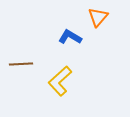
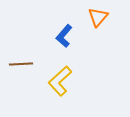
blue L-shape: moved 6 px left, 1 px up; rotated 80 degrees counterclockwise
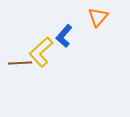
brown line: moved 1 px left, 1 px up
yellow L-shape: moved 19 px left, 29 px up
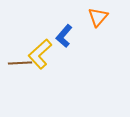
yellow L-shape: moved 1 px left, 2 px down
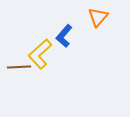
brown line: moved 1 px left, 4 px down
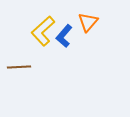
orange triangle: moved 10 px left, 5 px down
yellow L-shape: moved 3 px right, 23 px up
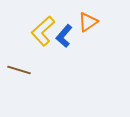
orange triangle: rotated 15 degrees clockwise
brown line: moved 3 px down; rotated 20 degrees clockwise
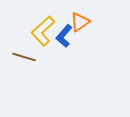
orange triangle: moved 8 px left
brown line: moved 5 px right, 13 px up
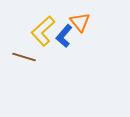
orange triangle: rotated 35 degrees counterclockwise
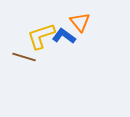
yellow L-shape: moved 2 px left, 5 px down; rotated 24 degrees clockwise
blue L-shape: rotated 85 degrees clockwise
